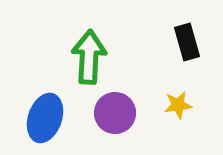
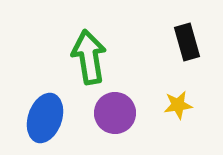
green arrow: rotated 12 degrees counterclockwise
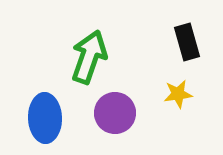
green arrow: rotated 28 degrees clockwise
yellow star: moved 11 px up
blue ellipse: rotated 21 degrees counterclockwise
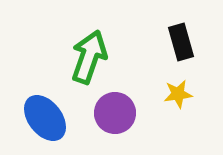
black rectangle: moved 6 px left
blue ellipse: rotated 36 degrees counterclockwise
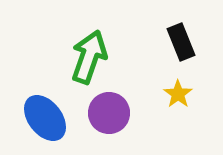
black rectangle: rotated 6 degrees counterclockwise
yellow star: rotated 28 degrees counterclockwise
purple circle: moved 6 px left
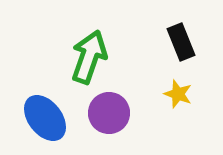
yellow star: rotated 16 degrees counterclockwise
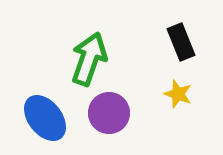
green arrow: moved 2 px down
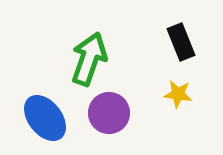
yellow star: rotated 12 degrees counterclockwise
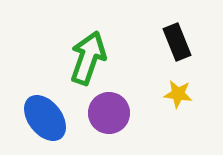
black rectangle: moved 4 px left
green arrow: moved 1 px left, 1 px up
